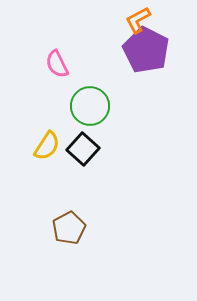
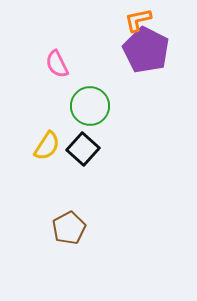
orange L-shape: rotated 16 degrees clockwise
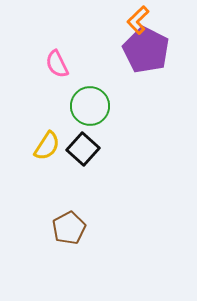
orange L-shape: rotated 32 degrees counterclockwise
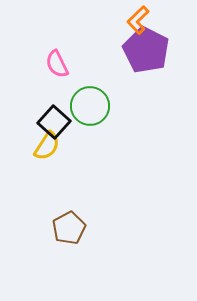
black square: moved 29 px left, 27 px up
